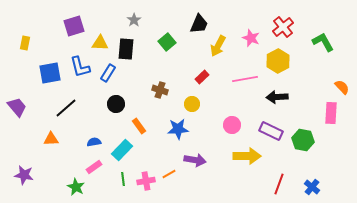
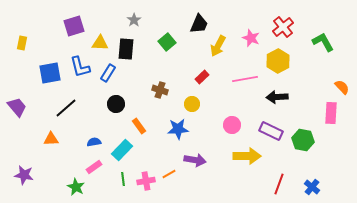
yellow rectangle at (25, 43): moved 3 px left
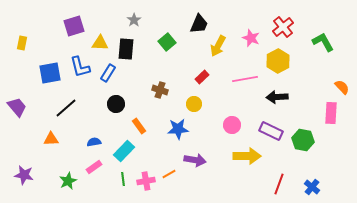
yellow circle at (192, 104): moved 2 px right
cyan rectangle at (122, 150): moved 2 px right, 1 px down
green star at (76, 187): moved 8 px left, 6 px up; rotated 18 degrees clockwise
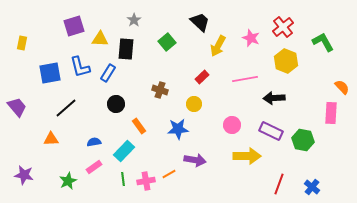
black trapezoid at (199, 24): moved 1 px right, 2 px up; rotated 70 degrees counterclockwise
yellow triangle at (100, 43): moved 4 px up
yellow hexagon at (278, 61): moved 8 px right; rotated 10 degrees counterclockwise
black arrow at (277, 97): moved 3 px left, 1 px down
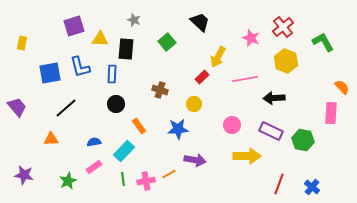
gray star at (134, 20): rotated 16 degrees counterclockwise
yellow arrow at (218, 46): moved 11 px down
blue rectangle at (108, 73): moved 4 px right, 1 px down; rotated 30 degrees counterclockwise
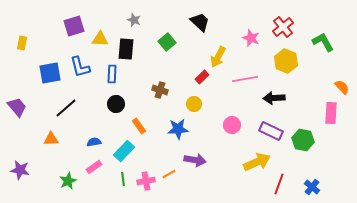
yellow arrow at (247, 156): moved 10 px right, 6 px down; rotated 24 degrees counterclockwise
purple star at (24, 175): moved 4 px left, 5 px up
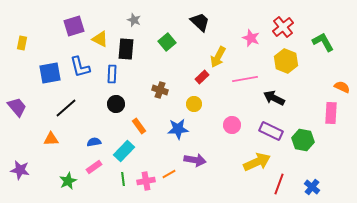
yellow triangle at (100, 39): rotated 24 degrees clockwise
orange semicircle at (342, 87): rotated 21 degrees counterclockwise
black arrow at (274, 98): rotated 30 degrees clockwise
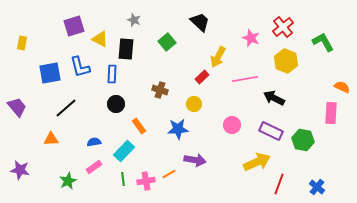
blue cross at (312, 187): moved 5 px right
